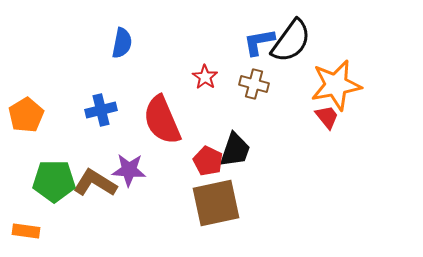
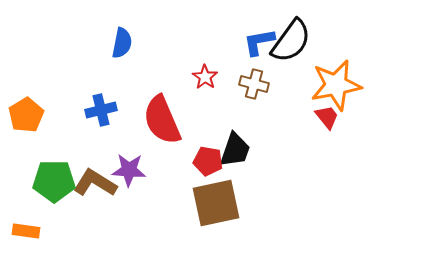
red pentagon: rotated 16 degrees counterclockwise
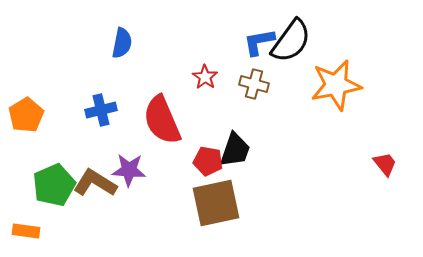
red trapezoid: moved 58 px right, 47 px down
green pentagon: moved 4 px down; rotated 24 degrees counterclockwise
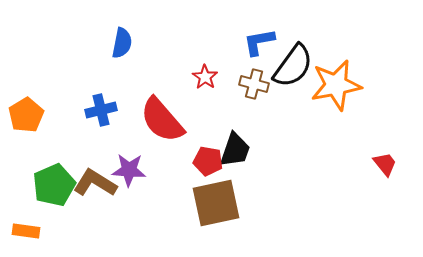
black semicircle: moved 2 px right, 25 px down
red semicircle: rotated 18 degrees counterclockwise
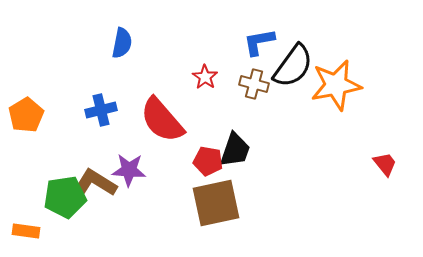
green pentagon: moved 11 px right, 12 px down; rotated 15 degrees clockwise
